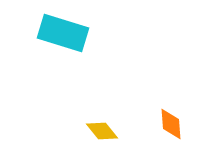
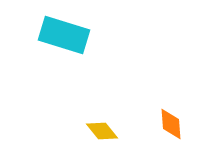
cyan rectangle: moved 1 px right, 2 px down
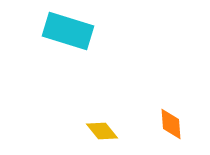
cyan rectangle: moved 4 px right, 4 px up
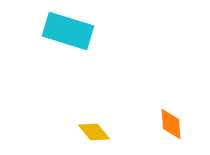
yellow diamond: moved 8 px left, 1 px down
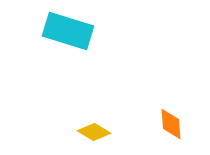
yellow diamond: rotated 20 degrees counterclockwise
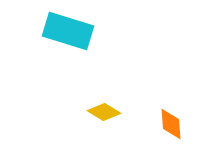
yellow diamond: moved 10 px right, 20 px up
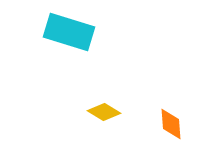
cyan rectangle: moved 1 px right, 1 px down
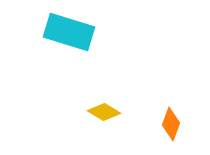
orange diamond: rotated 24 degrees clockwise
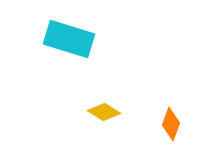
cyan rectangle: moved 7 px down
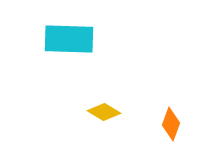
cyan rectangle: rotated 15 degrees counterclockwise
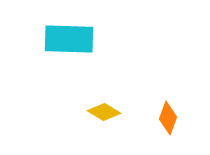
orange diamond: moved 3 px left, 6 px up
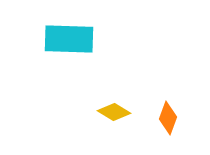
yellow diamond: moved 10 px right
